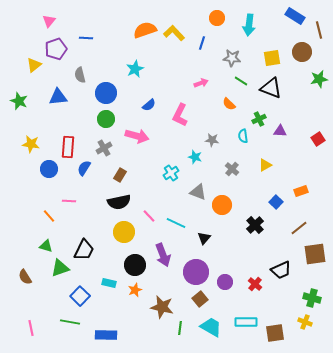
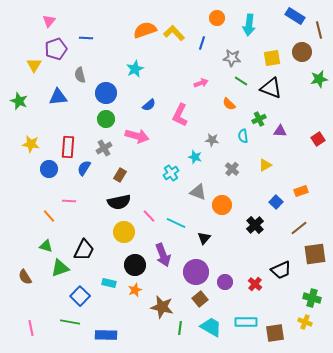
yellow triangle at (34, 65): rotated 21 degrees counterclockwise
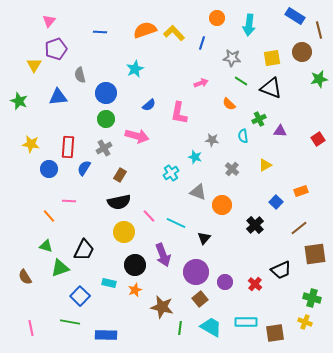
blue line at (86, 38): moved 14 px right, 6 px up
pink L-shape at (180, 115): moved 1 px left, 2 px up; rotated 15 degrees counterclockwise
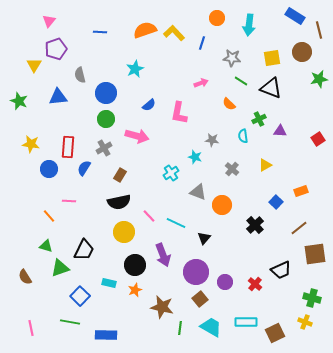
brown square at (275, 333): rotated 18 degrees counterclockwise
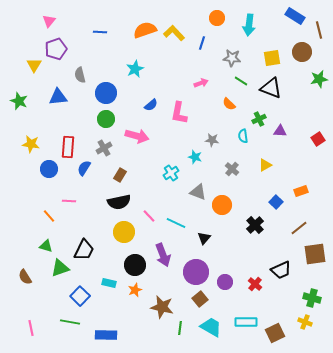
blue semicircle at (149, 105): moved 2 px right
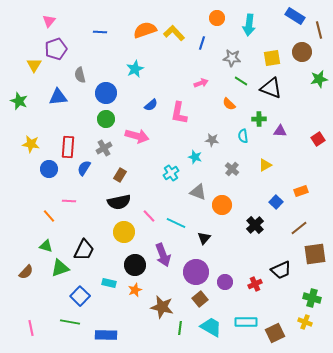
green cross at (259, 119): rotated 24 degrees clockwise
brown semicircle at (25, 277): moved 1 px right, 5 px up; rotated 105 degrees counterclockwise
red cross at (255, 284): rotated 24 degrees clockwise
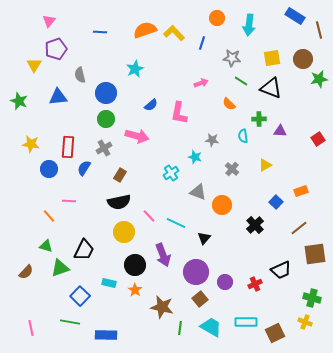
brown circle at (302, 52): moved 1 px right, 7 px down
orange star at (135, 290): rotated 16 degrees counterclockwise
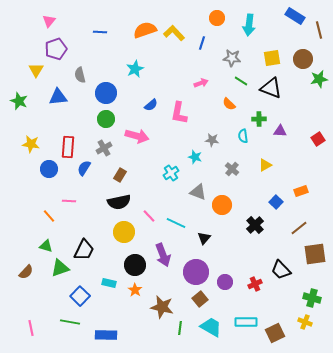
yellow triangle at (34, 65): moved 2 px right, 5 px down
black trapezoid at (281, 270): rotated 70 degrees clockwise
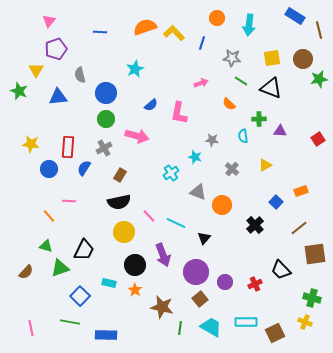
orange semicircle at (145, 30): moved 3 px up
green star at (19, 101): moved 10 px up
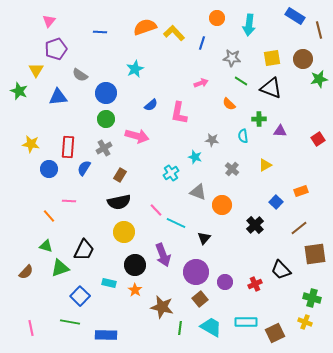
gray semicircle at (80, 75): rotated 42 degrees counterclockwise
pink line at (149, 216): moved 7 px right, 6 px up
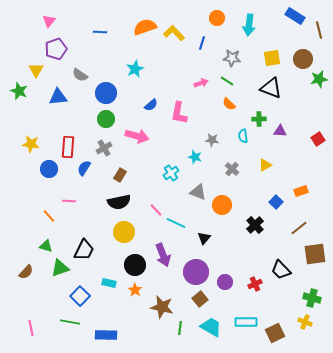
green line at (241, 81): moved 14 px left
